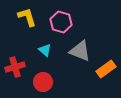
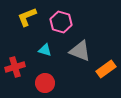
yellow L-shape: rotated 95 degrees counterclockwise
cyan triangle: rotated 24 degrees counterclockwise
red circle: moved 2 px right, 1 px down
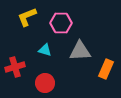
pink hexagon: moved 1 px down; rotated 15 degrees counterclockwise
gray triangle: rotated 25 degrees counterclockwise
orange rectangle: rotated 30 degrees counterclockwise
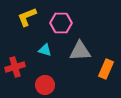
red circle: moved 2 px down
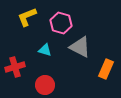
pink hexagon: rotated 15 degrees clockwise
gray triangle: moved 4 px up; rotated 30 degrees clockwise
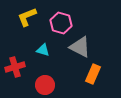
cyan triangle: moved 2 px left
orange rectangle: moved 13 px left, 5 px down
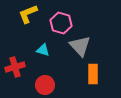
yellow L-shape: moved 1 px right, 3 px up
gray triangle: moved 1 px up; rotated 20 degrees clockwise
orange rectangle: rotated 24 degrees counterclockwise
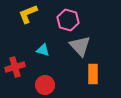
pink hexagon: moved 7 px right, 3 px up
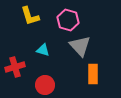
yellow L-shape: moved 2 px right, 2 px down; rotated 85 degrees counterclockwise
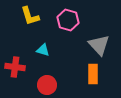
gray triangle: moved 19 px right, 1 px up
red cross: rotated 24 degrees clockwise
red circle: moved 2 px right
